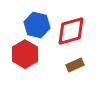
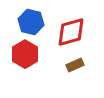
blue hexagon: moved 6 px left, 3 px up
red diamond: moved 1 px down
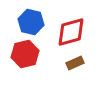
red hexagon: rotated 16 degrees clockwise
brown rectangle: moved 2 px up
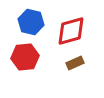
red diamond: moved 1 px up
red hexagon: moved 3 px down; rotated 8 degrees clockwise
